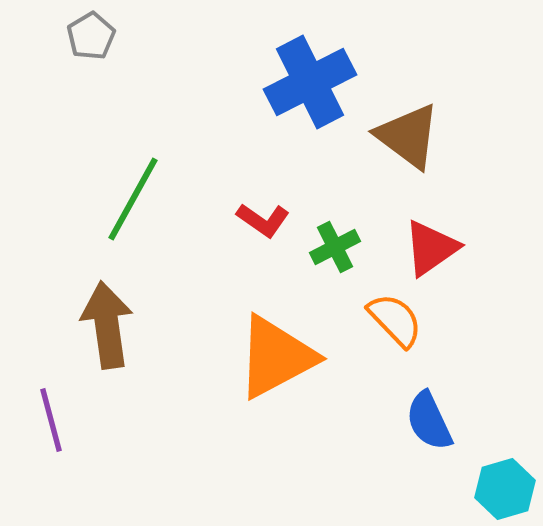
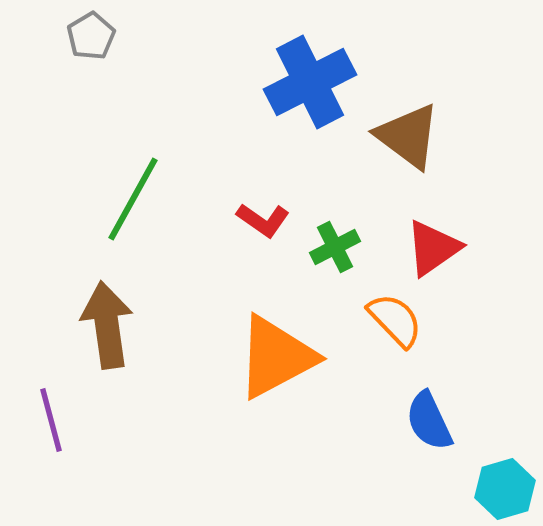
red triangle: moved 2 px right
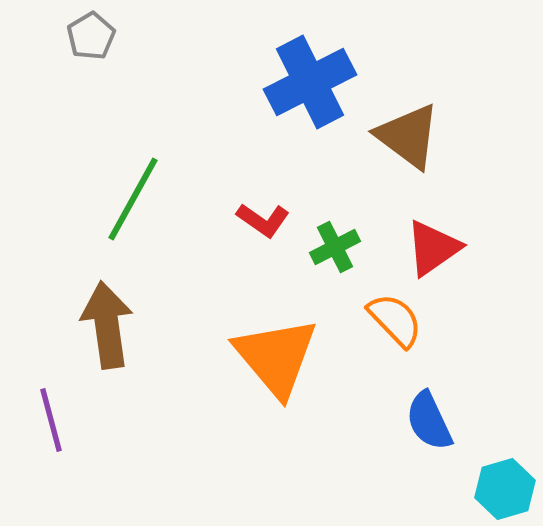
orange triangle: rotated 42 degrees counterclockwise
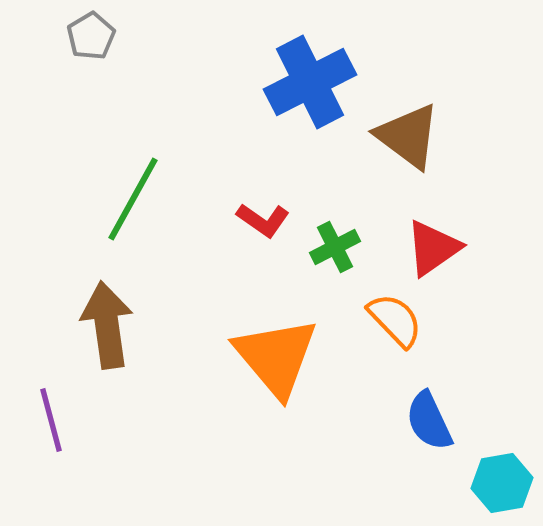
cyan hexagon: moved 3 px left, 6 px up; rotated 6 degrees clockwise
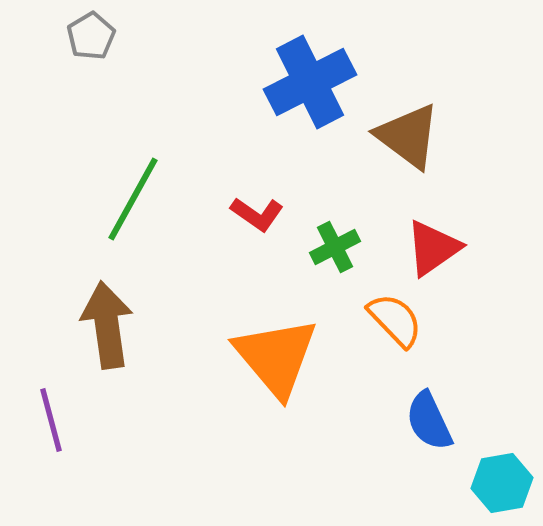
red L-shape: moved 6 px left, 6 px up
